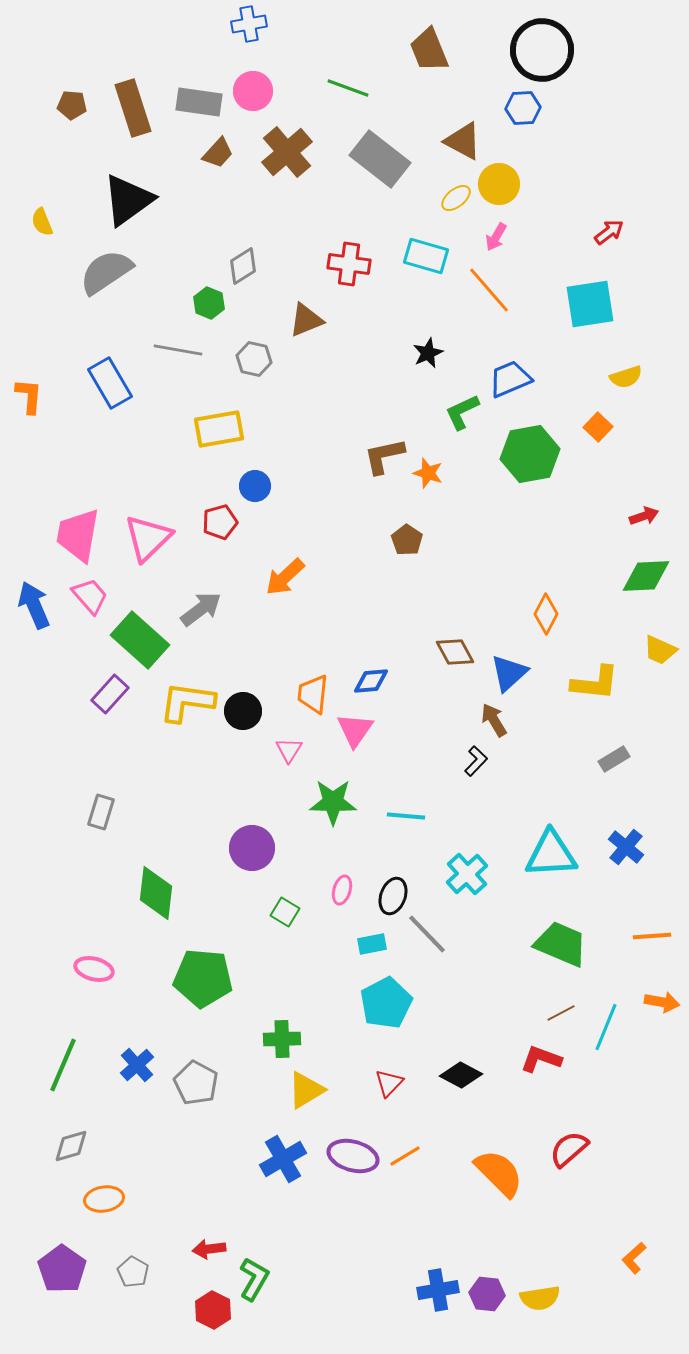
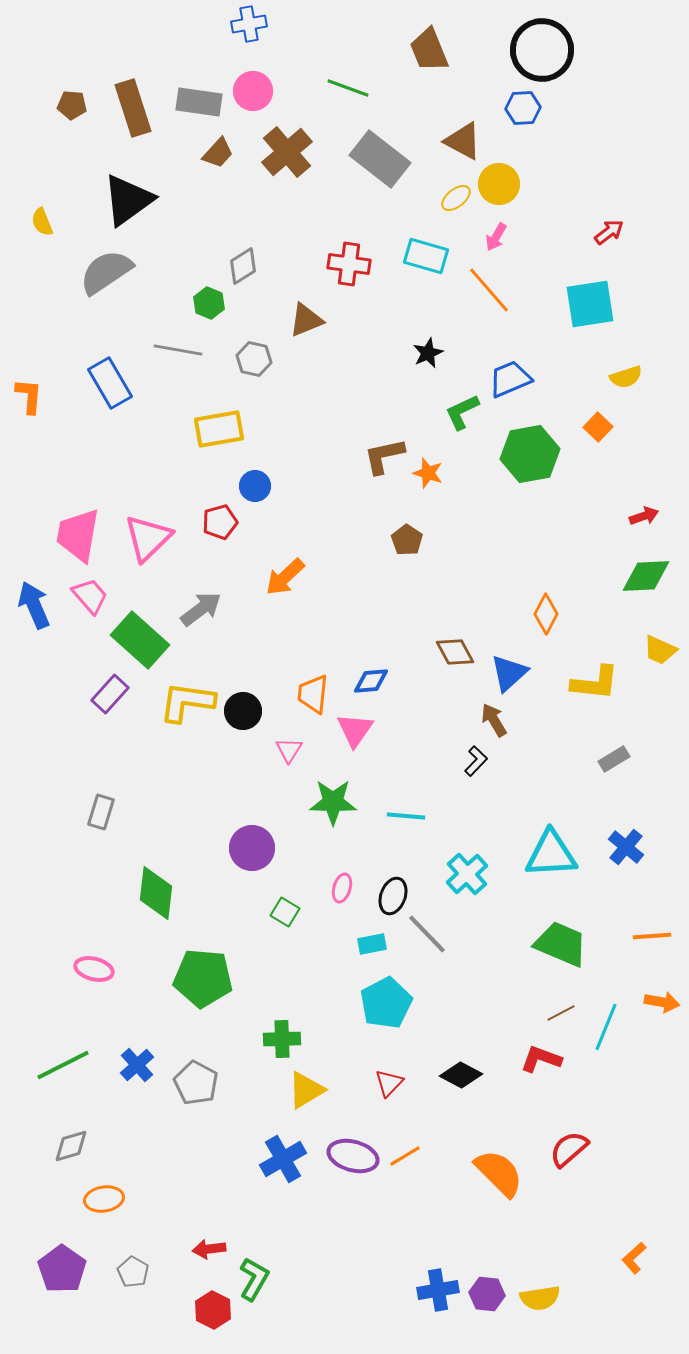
pink ellipse at (342, 890): moved 2 px up
green line at (63, 1065): rotated 40 degrees clockwise
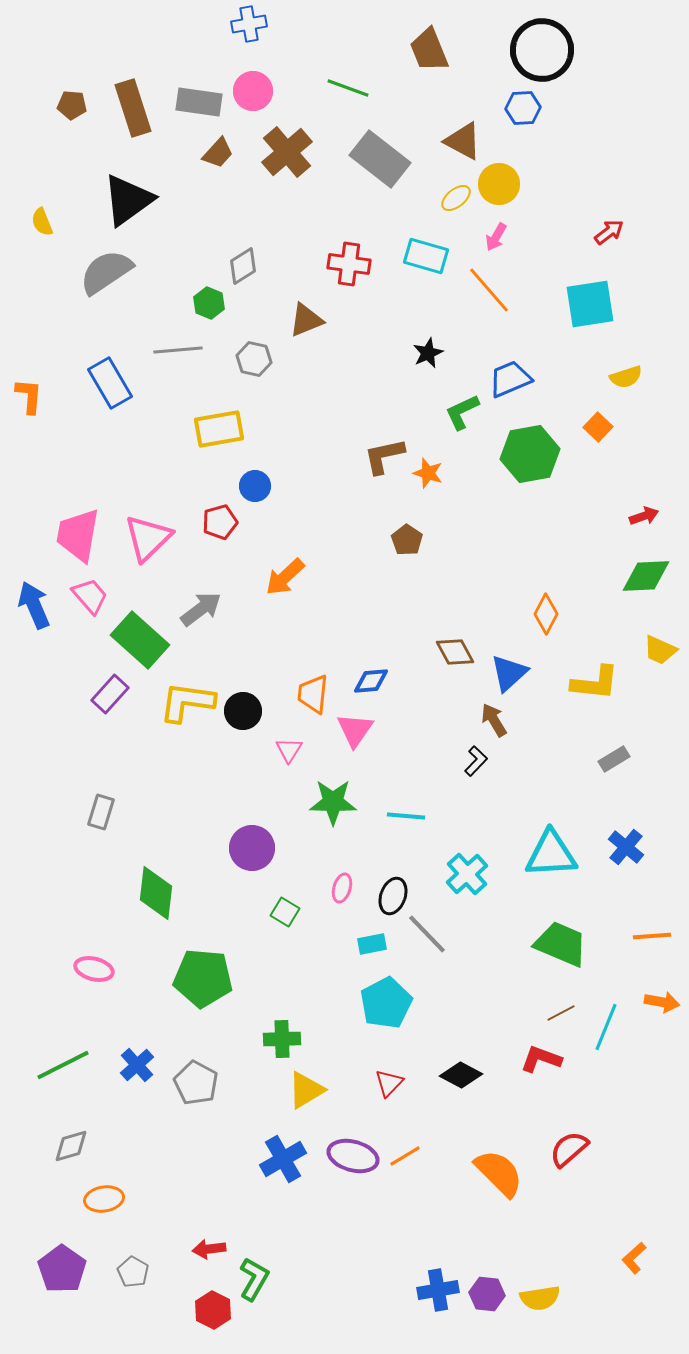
gray line at (178, 350): rotated 15 degrees counterclockwise
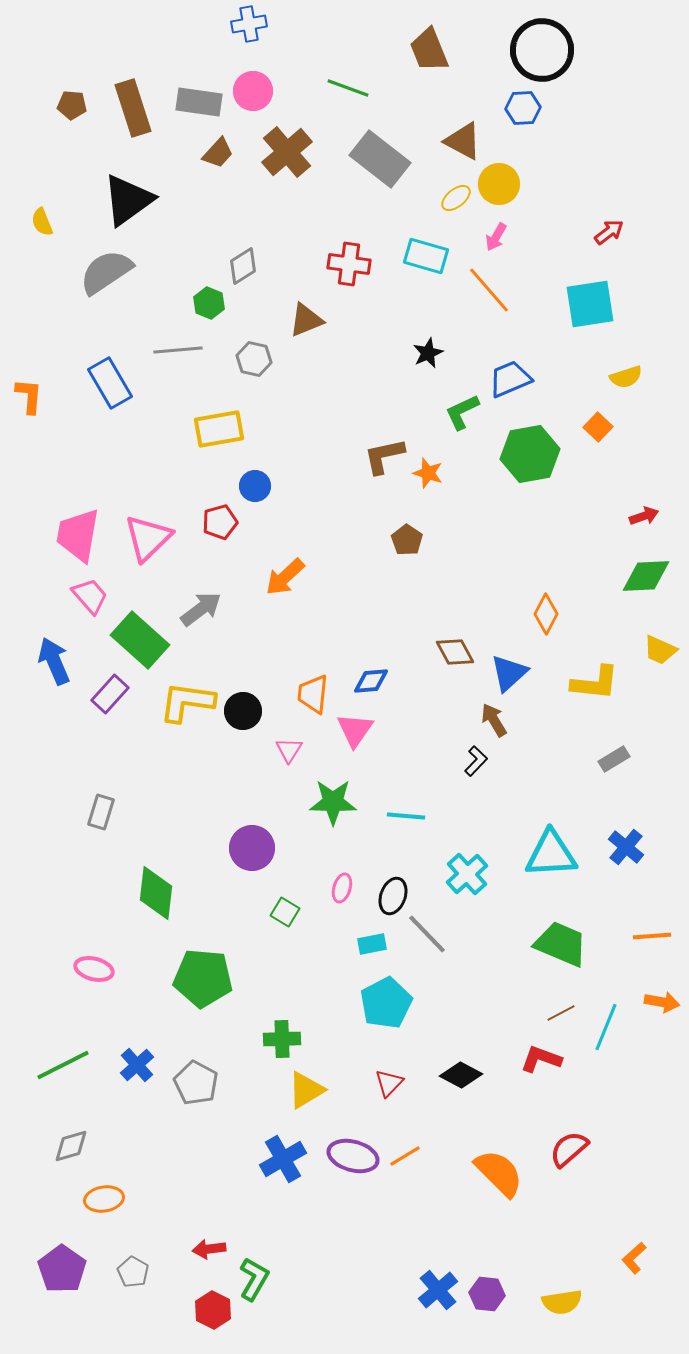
blue arrow at (34, 605): moved 20 px right, 56 px down
blue cross at (438, 1290): rotated 30 degrees counterclockwise
yellow semicircle at (540, 1298): moved 22 px right, 4 px down
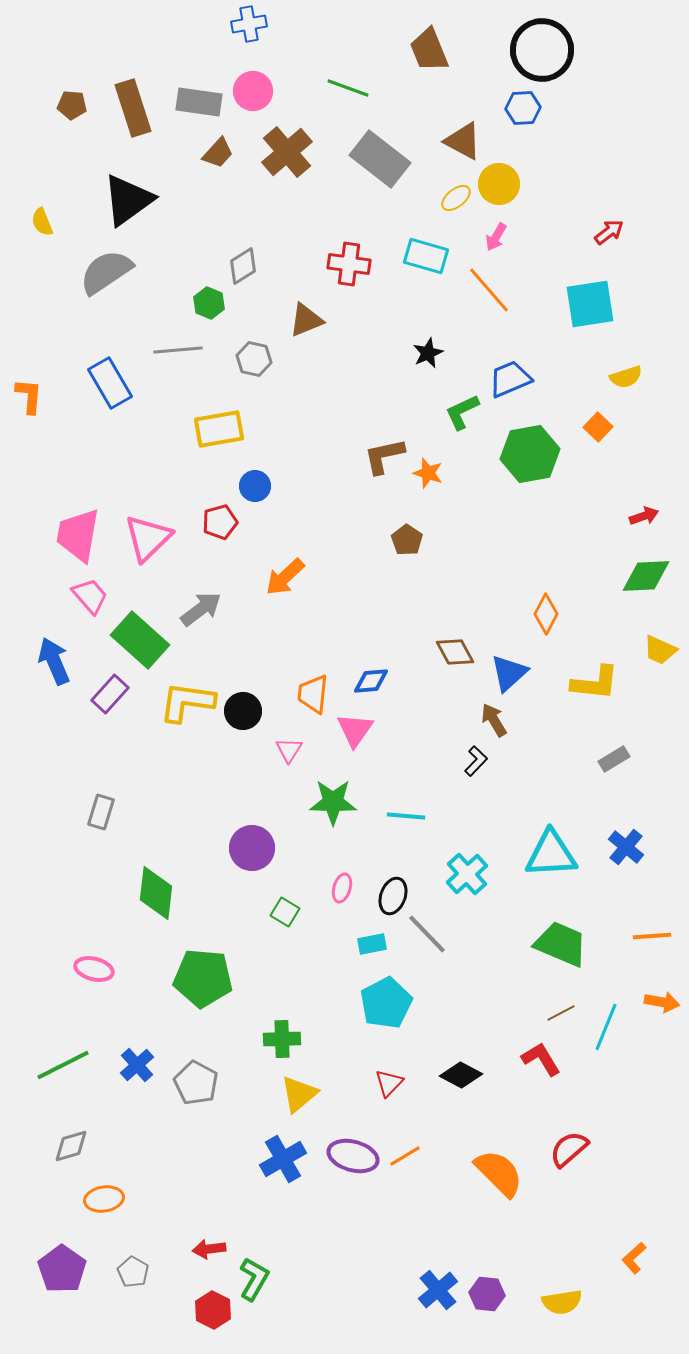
red L-shape at (541, 1059): rotated 39 degrees clockwise
yellow triangle at (306, 1090): moved 7 px left, 4 px down; rotated 9 degrees counterclockwise
